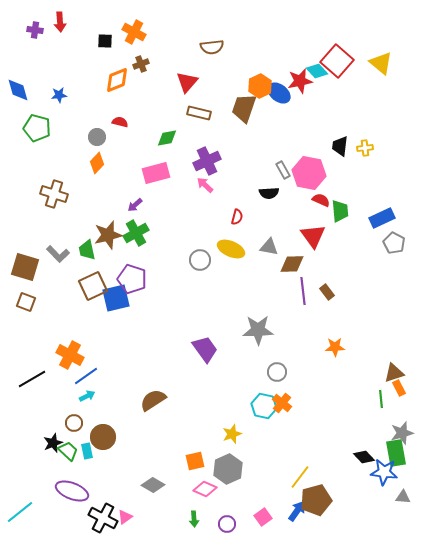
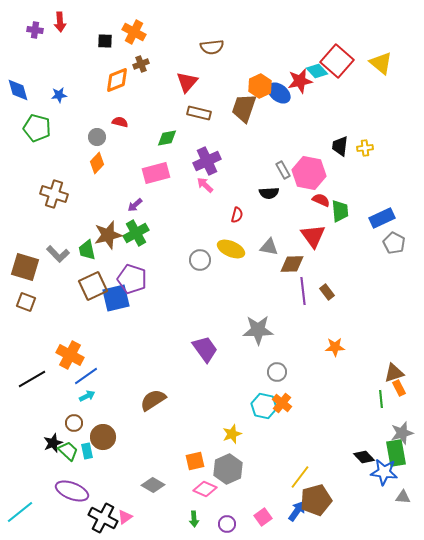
red semicircle at (237, 217): moved 2 px up
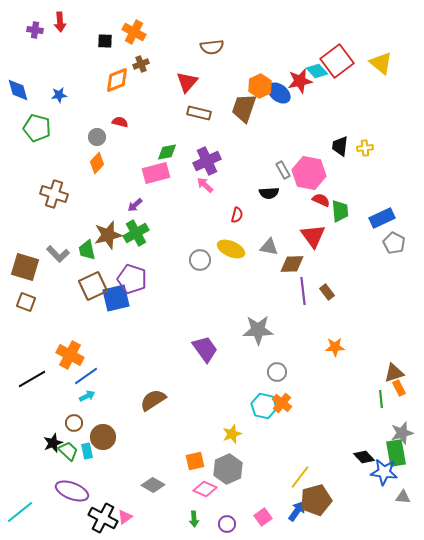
red square at (337, 61): rotated 12 degrees clockwise
green diamond at (167, 138): moved 14 px down
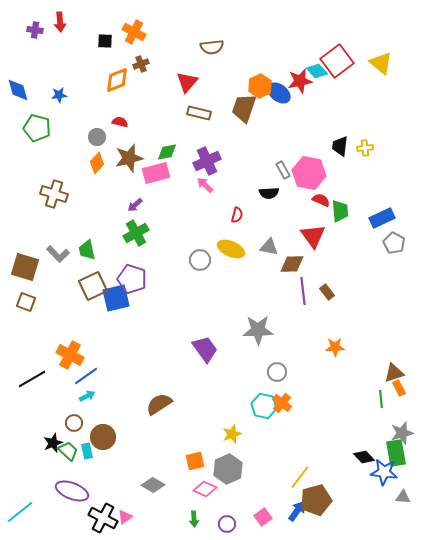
brown star at (108, 235): moved 21 px right, 77 px up
brown semicircle at (153, 400): moved 6 px right, 4 px down
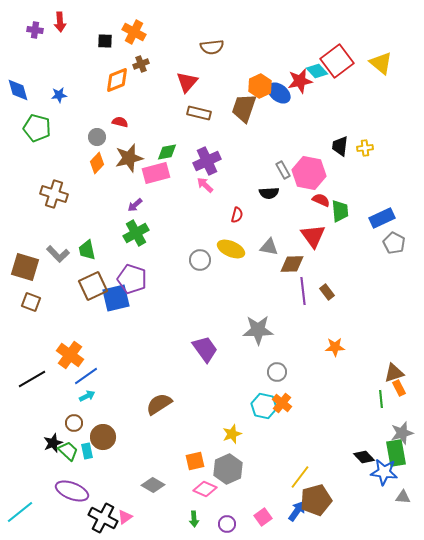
brown square at (26, 302): moved 5 px right
orange cross at (70, 355): rotated 8 degrees clockwise
